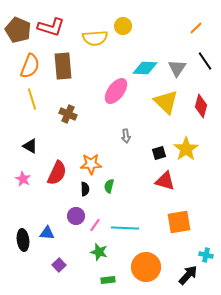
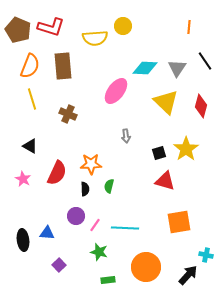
orange line: moved 7 px left, 1 px up; rotated 40 degrees counterclockwise
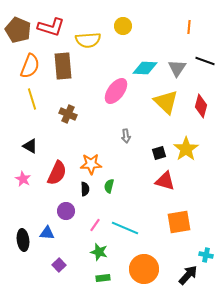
yellow semicircle: moved 7 px left, 2 px down
black line: rotated 36 degrees counterclockwise
purple circle: moved 10 px left, 5 px up
cyan line: rotated 20 degrees clockwise
orange circle: moved 2 px left, 2 px down
green rectangle: moved 5 px left, 2 px up
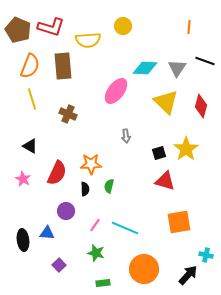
green star: moved 3 px left, 1 px down
green rectangle: moved 5 px down
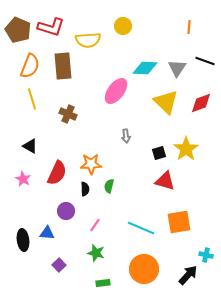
red diamond: moved 3 px up; rotated 55 degrees clockwise
cyan line: moved 16 px right
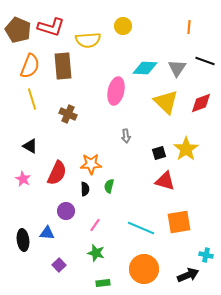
pink ellipse: rotated 24 degrees counterclockwise
black arrow: rotated 25 degrees clockwise
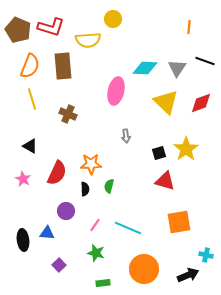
yellow circle: moved 10 px left, 7 px up
cyan line: moved 13 px left
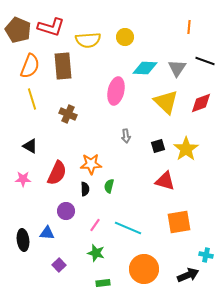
yellow circle: moved 12 px right, 18 px down
black square: moved 1 px left, 7 px up
pink star: rotated 28 degrees counterclockwise
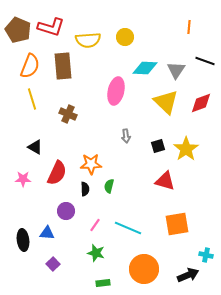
gray triangle: moved 1 px left, 2 px down
black triangle: moved 5 px right, 1 px down
orange square: moved 2 px left, 2 px down
purple square: moved 6 px left, 1 px up
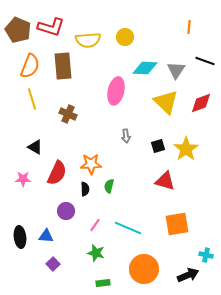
blue triangle: moved 1 px left, 3 px down
black ellipse: moved 3 px left, 3 px up
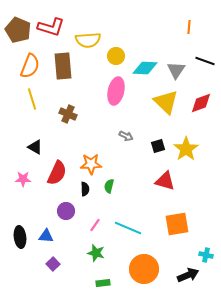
yellow circle: moved 9 px left, 19 px down
gray arrow: rotated 56 degrees counterclockwise
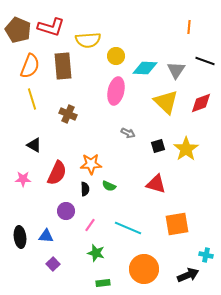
gray arrow: moved 2 px right, 3 px up
black triangle: moved 1 px left, 2 px up
red triangle: moved 9 px left, 3 px down
green semicircle: rotated 80 degrees counterclockwise
pink line: moved 5 px left
